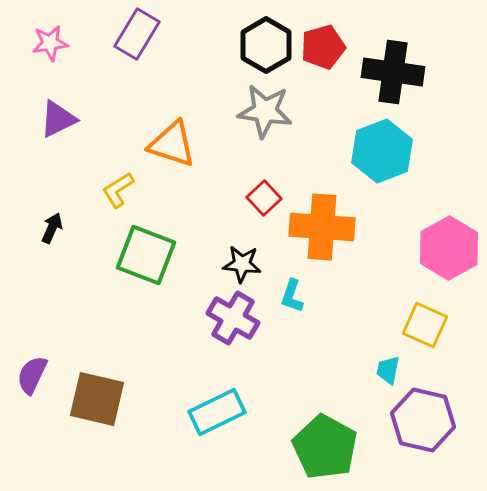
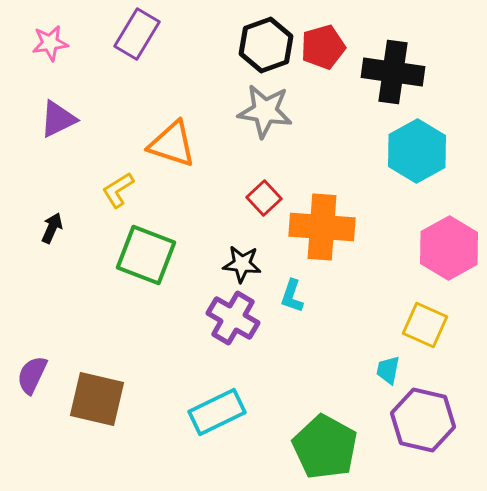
black hexagon: rotated 10 degrees clockwise
cyan hexagon: moved 35 px right; rotated 8 degrees counterclockwise
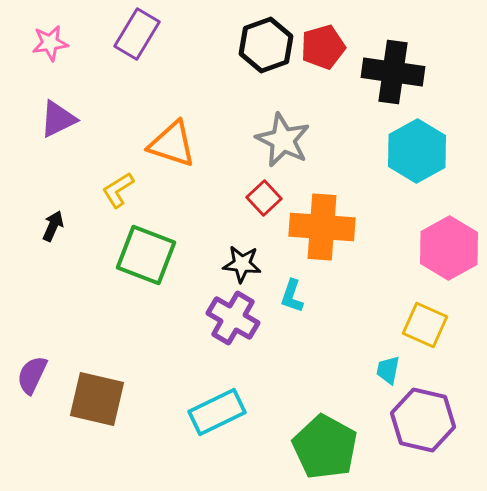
gray star: moved 18 px right, 29 px down; rotated 18 degrees clockwise
black arrow: moved 1 px right, 2 px up
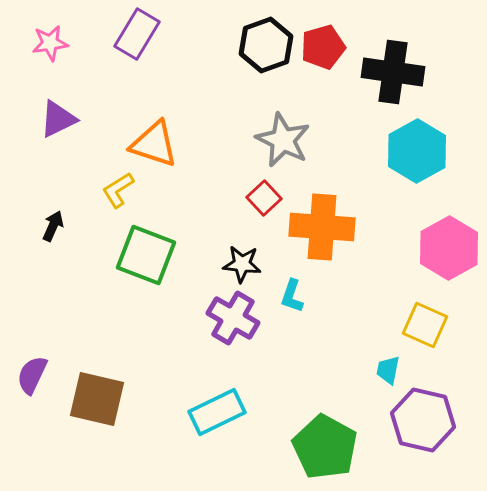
orange triangle: moved 18 px left
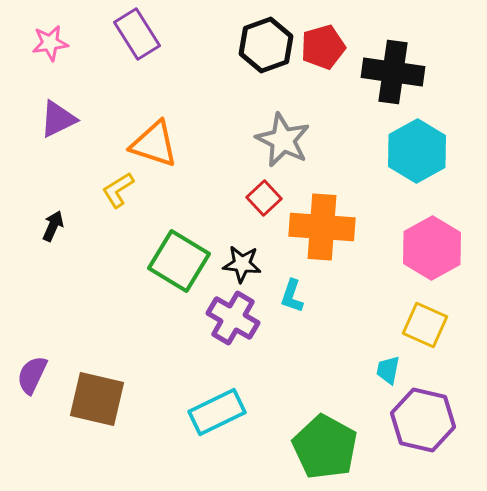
purple rectangle: rotated 63 degrees counterclockwise
pink hexagon: moved 17 px left
green square: moved 33 px right, 6 px down; rotated 10 degrees clockwise
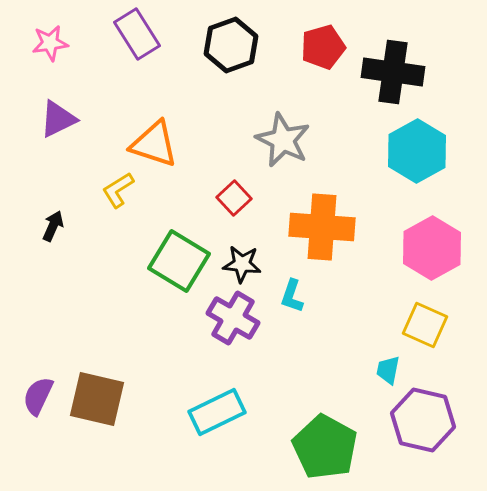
black hexagon: moved 35 px left
red square: moved 30 px left
purple semicircle: moved 6 px right, 21 px down
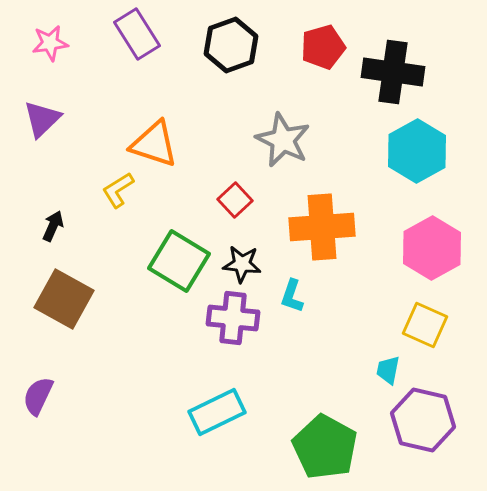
purple triangle: moved 16 px left; rotated 18 degrees counterclockwise
red square: moved 1 px right, 2 px down
orange cross: rotated 8 degrees counterclockwise
purple cross: rotated 24 degrees counterclockwise
brown square: moved 33 px left, 100 px up; rotated 16 degrees clockwise
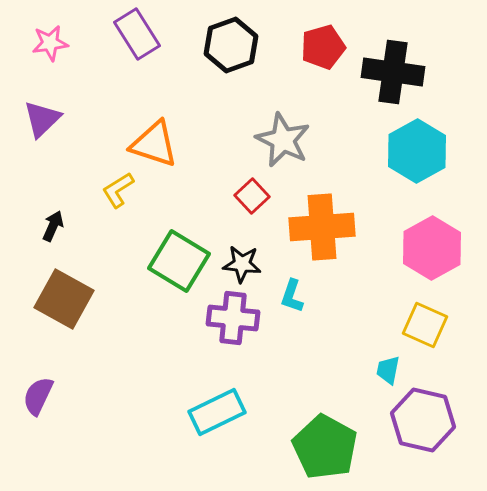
red square: moved 17 px right, 4 px up
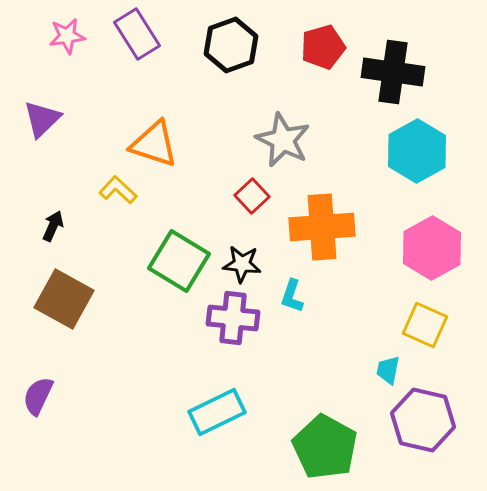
pink star: moved 17 px right, 7 px up
yellow L-shape: rotated 75 degrees clockwise
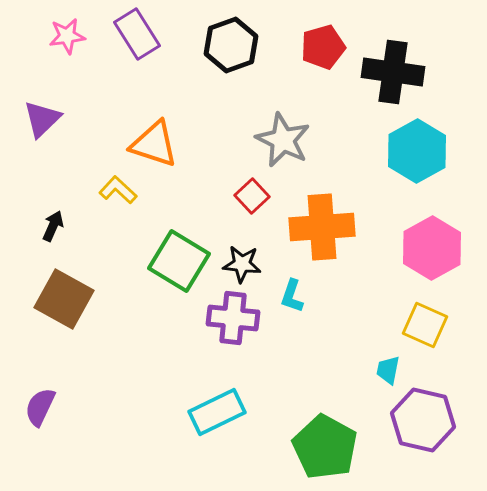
purple semicircle: moved 2 px right, 11 px down
